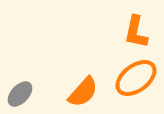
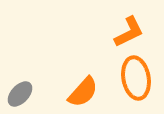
orange L-shape: moved 7 px left; rotated 128 degrees counterclockwise
orange ellipse: rotated 63 degrees counterclockwise
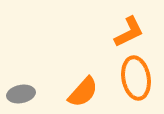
gray ellipse: moved 1 px right; rotated 36 degrees clockwise
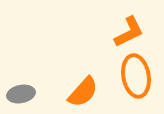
orange ellipse: moved 2 px up
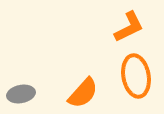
orange L-shape: moved 5 px up
orange semicircle: moved 1 px down
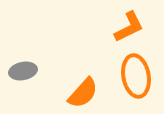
gray ellipse: moved 2 px right, 23 px up
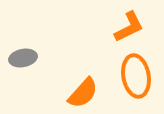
gray ellipse: moved 13 px up
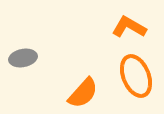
orange L-shape: rotated 124 degrees counterclockwise
orange ellipse: rotated 12 degrees counterclockwise
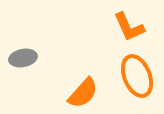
orange L-shape: rotated 144 degrees counterclockwise
orange ellipse: moved 1 px right
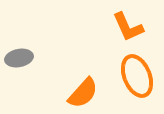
orange L-shape: moved 1 px left
gray ellipse: moved 4 px left
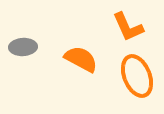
gray ellipse: moved 4 px right, 11 px up; rotated 8 degrees clockwise
orange semicircle: moved 2 px left, 34 px up; rotated 104 degrees counterclockwise
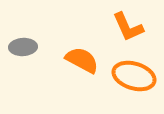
orange semicircle: moved 1 px right, 1 px down
orange ellipse: moved 3 px left; rotated 51 degrees counterclockwise
